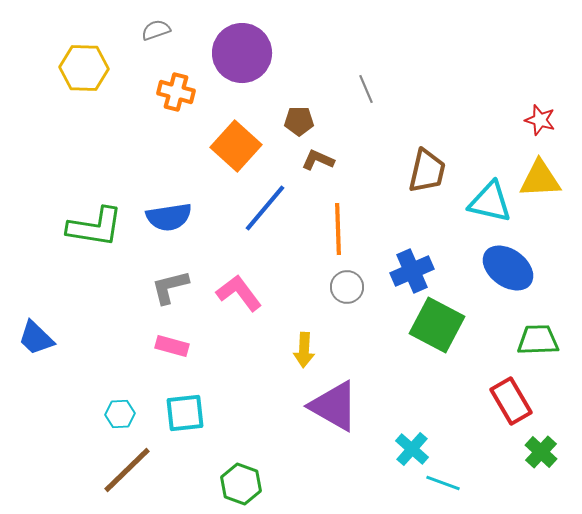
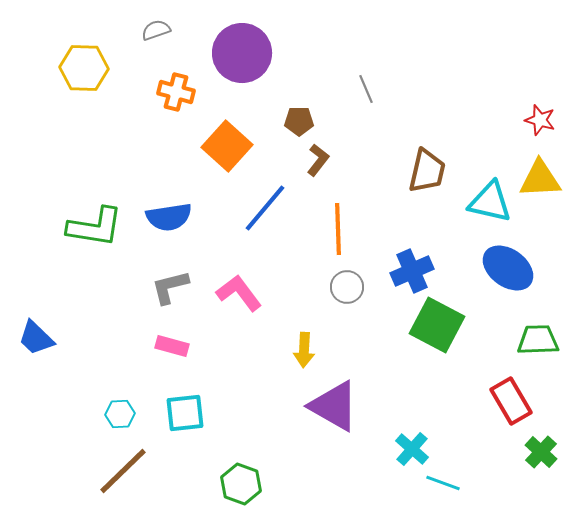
orange square: moved 9 px left
brown L-shape: rotated 104 degrees clockwise
brown line: moved 4 px left, 1 px down
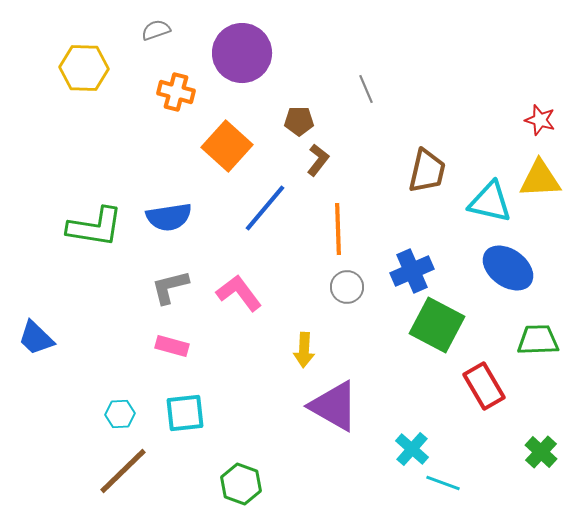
red rectangle: moved 27 px left, 15 px up
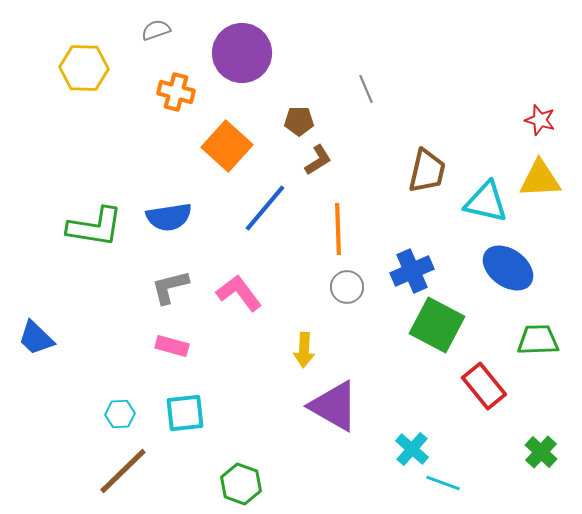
brown L-shape: rotated 20 degrees clockwise
cyan triangle: moved 4 px left
red rectangle: rotated 9 degrees counterclockwise
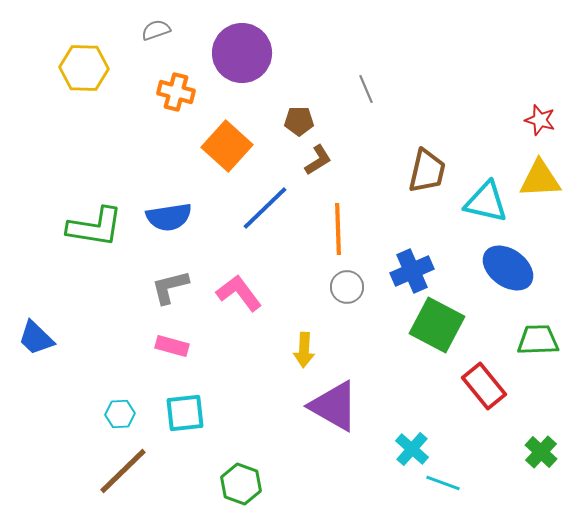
blue line: rotated 6 degrees clockwise
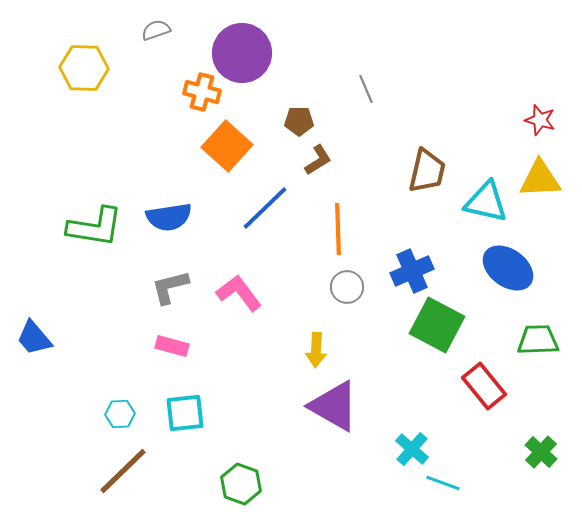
orange cross: moved 26 px right
blue trapezoid: moved 2 px left; rotated 6 degrees clockwise
yellow arrow: moved 12 px right
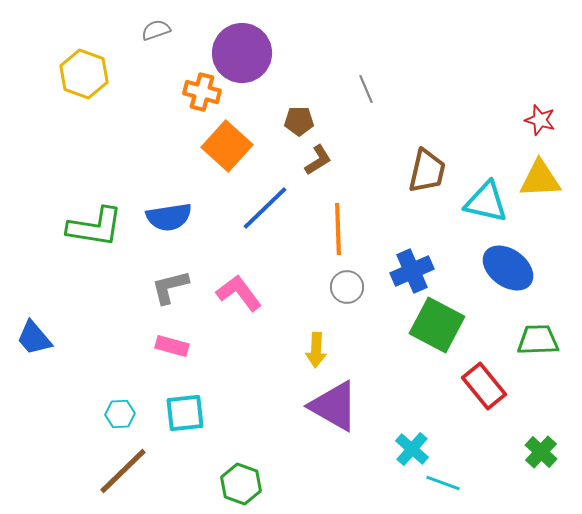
yellow hexagon: moved 6 px down; rotated 18 degrees clockwise
